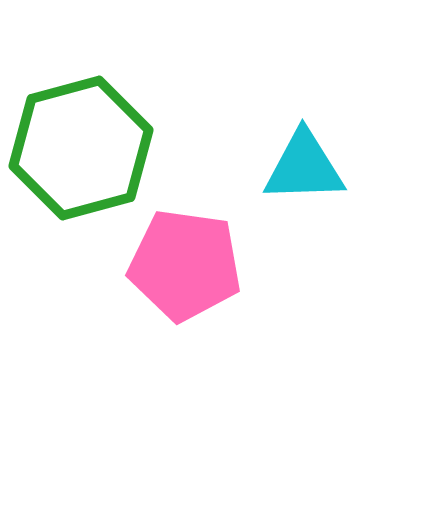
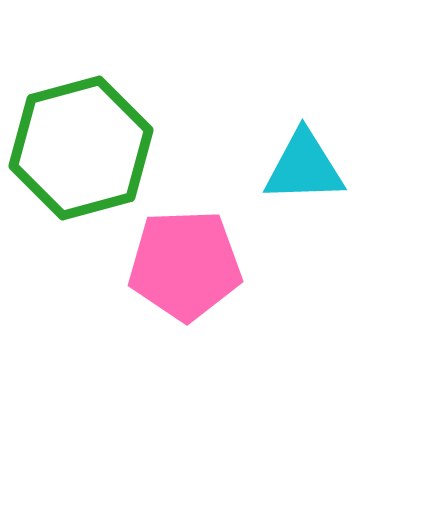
pink pentagon: rotated 10 degrees counterclockwise
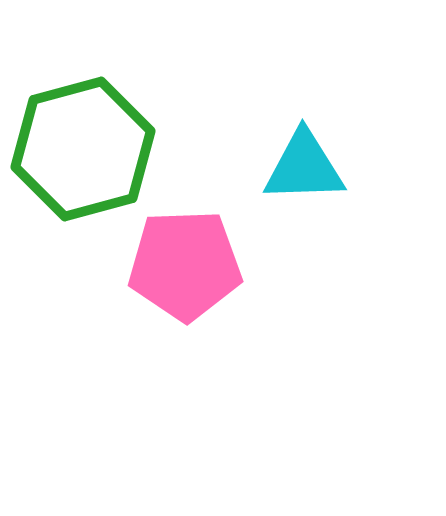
green hexagon: moved 2 px right, 1 px down
